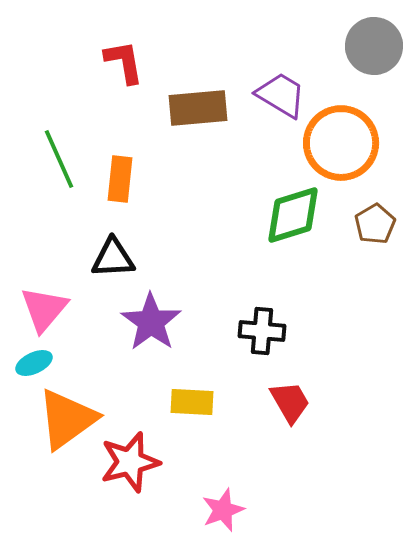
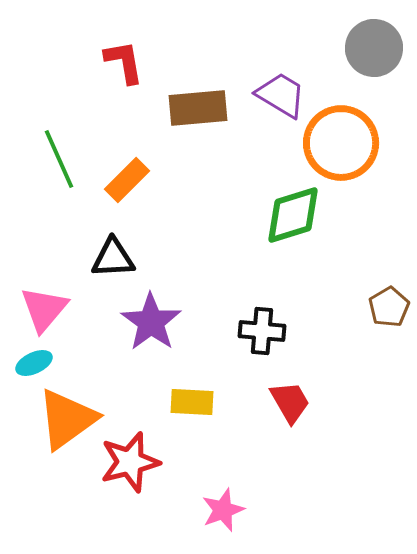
gray circle: moved 2 px down
orange rectangle: moved 7 px right, 1 px down; rotated 39 degrees clockwise
brown pentagon: moved 14 px right, 83 px down
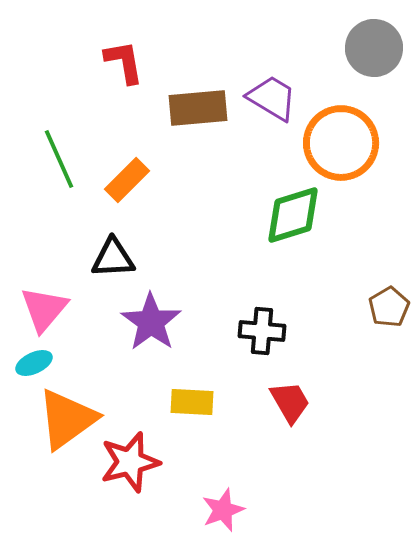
purple trapezoid: moved 9 px left, 3 px down
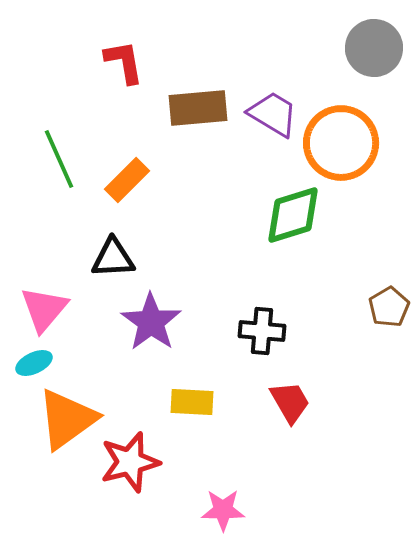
purple trapezoid: moved 1 px right, 16 px down
pink star: rotated 21 degrees clockwise
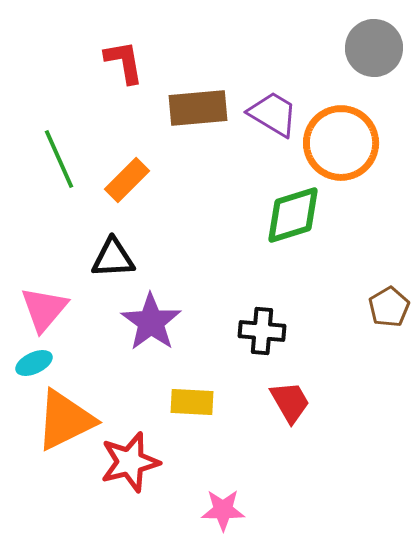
orange triangle: moved 2 px left, 1 px down; rotated 10 degrees clockwise
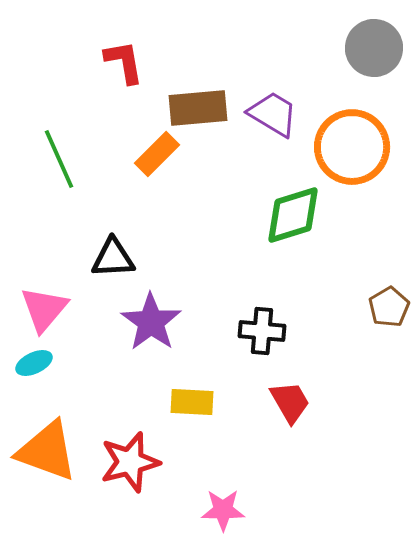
orange circle: moved 11 px right, 4 px down
orange rectangle: moved 30 px right, 26 px up
orange triangle: moved 18 px left, 31 px down; rotated 46 degrees clockwise
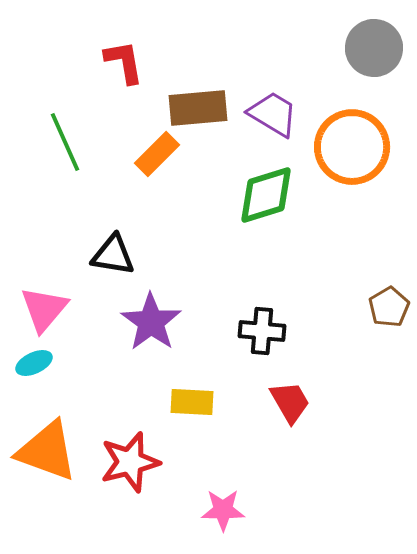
green line: moved 6 px right, 17 px up
green diamond: moved 27 px left, 20 px up
black triangle: moved 3 px up; rotated 12 degrees clockwise
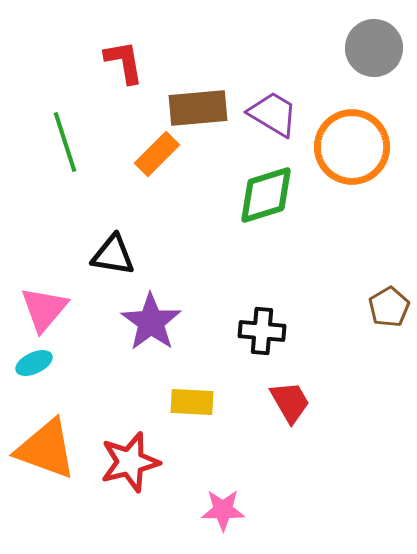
green line: rotated 6 degrees clockwise
orange triangle: moved 1 px left, 2 px up
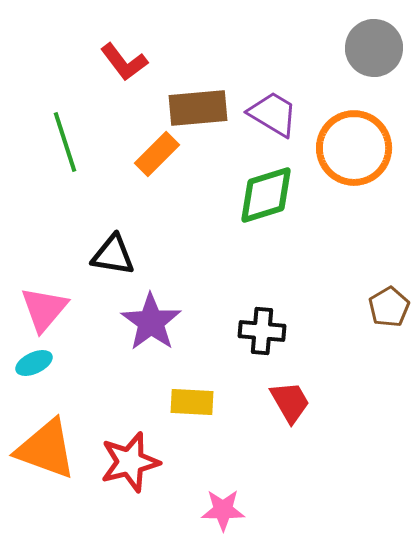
red L-shape: rotated 153 degrees clockwise
orange circle: moved 2 px right, 1 px down
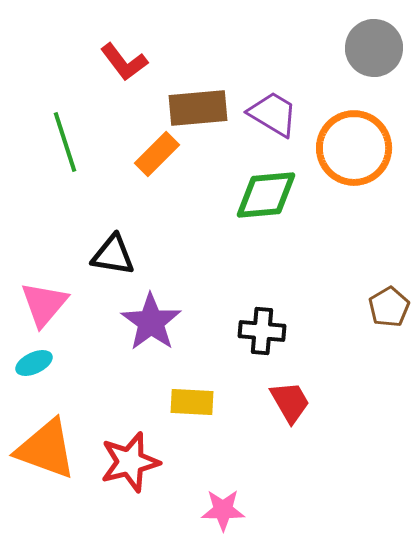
green diamond: rotated 12 degrees clockwise
pink triangle: moved 5 px up
